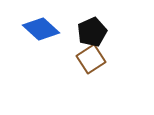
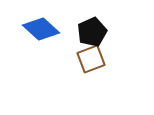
brown square: rotated 12 degrees clockwise
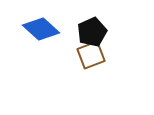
brown square: moved 4 px up
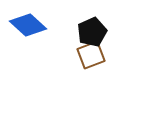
blue diamond: moved 13 px left, 4 px up
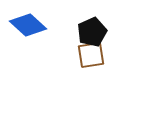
brown square: rotated 12 degrees clockwise
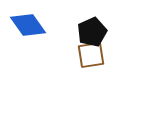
blue diamond: rotated 12 degrees clockwise
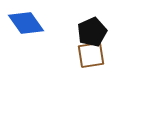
blue diamond: moved 2 px left, 2 px up
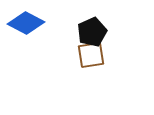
blue diamond: rotated 27 degrees counterclockwise
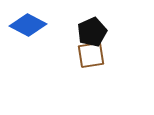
blue diamond: moved 2 px right, 2 px down
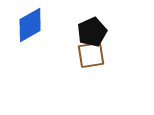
blue diamond: moved 2 px right; rotated 57 degrees counterclockwise
